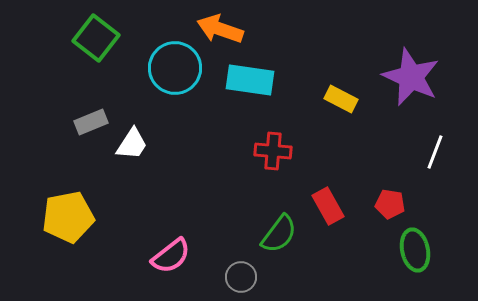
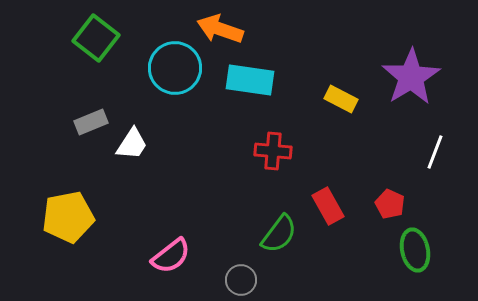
purple star: rotated 16 degrees clockwise
red pentagon: rotated 16 degrees clockwise
gray circle: moved 3 px down
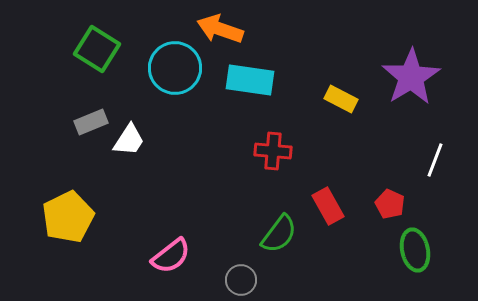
green square: moved 1 px right, 11 px down; rotated 6 degrees counterclockwise
white trapezoid: moved 3 px left, 4 px up
white line: moved 8 px down
yellow pentagon: rotated 15 degrees counterclockwise
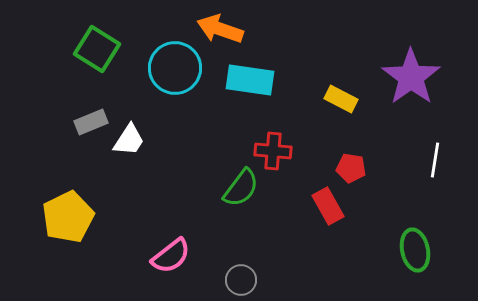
purple star: rotated 4 degrees counterclockwise
white line: rotated 12 degrees counterclockwise
red pentagon: moved 39 px left, 36 px up; rotated 16 degrees counterclockwise
green semicircle: moved 38 px left, 46 px up
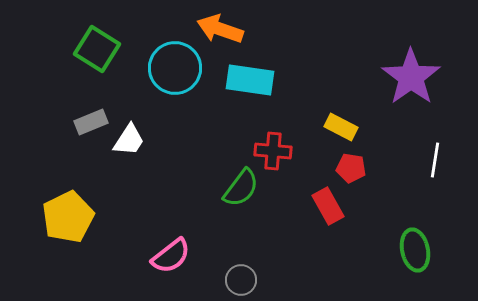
yellow rectangle: moved 28 px down
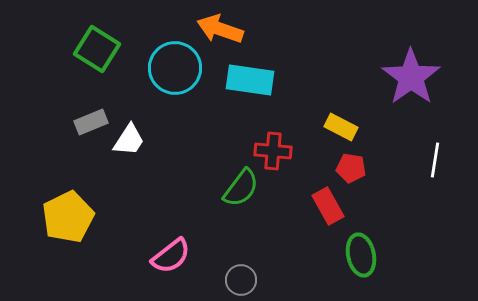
green ellipse: moved 54 px left, 5 px down
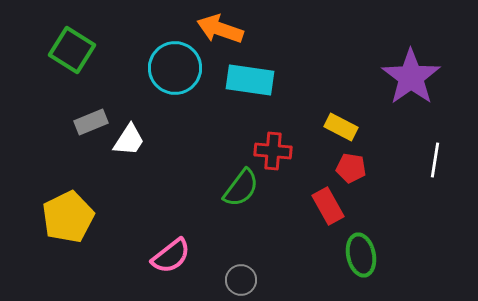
green square: moved 25 px left, 1 px down
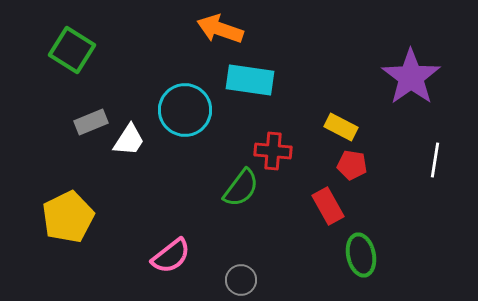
cyan circle: moved 10 px right, 42 px down
red pentagon: moved 1 px right, 3 px up
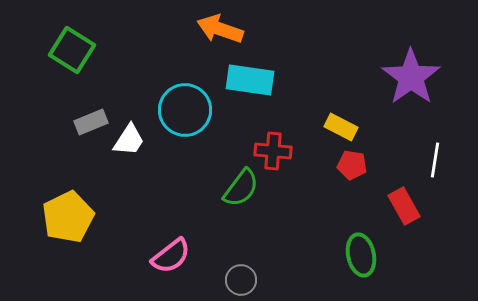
red rectangle: moved 76 px right
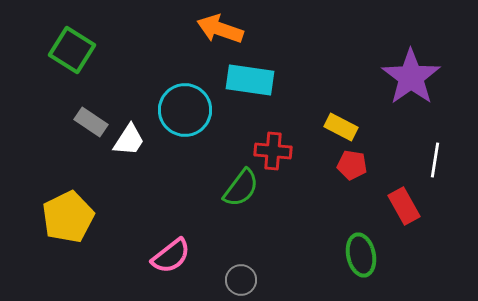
gray rectangle: rotated 56 degrees clockwise
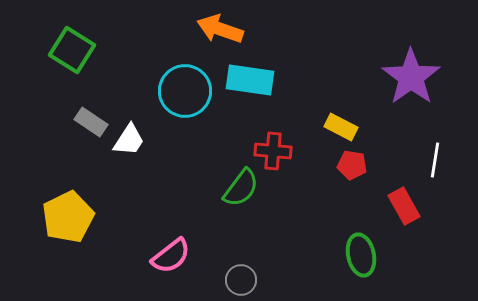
cyan circle: moved 19 px up
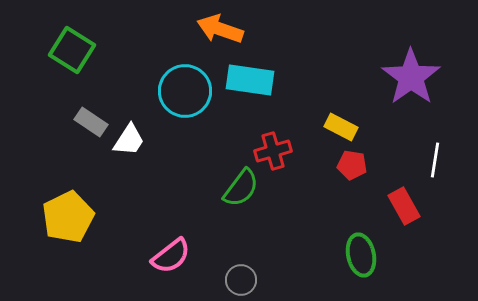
red cross: rotated 21 degrees counterclockwise
